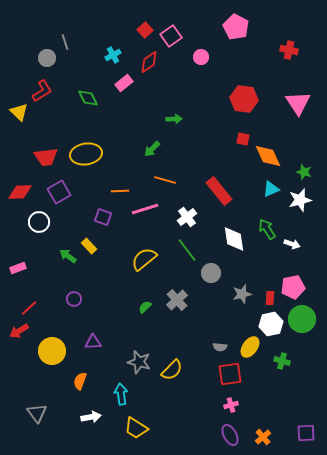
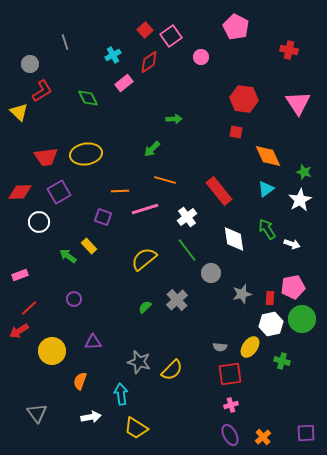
gray circle at (47, 58): moved 17 px left, 6 px down
red square at (243, 139): moved 7 px left, 7 px up
cyan triangle at (271, 189): moved 5 px left; rotated 12 degrees counterclockwise
white star at (300, 200): rotated 15 degrees counterclockwise
pink rectangle at (18, 268): moved 2 px right, 7 px down
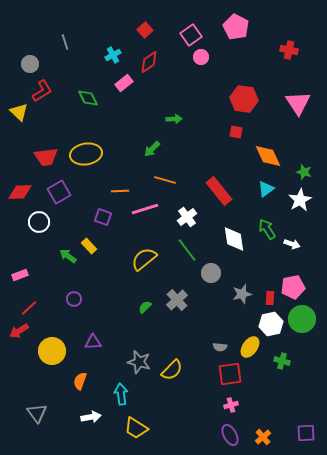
pink square at (171, 36): moved 20 px right, 1 px up
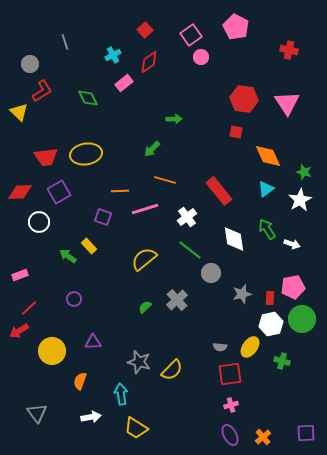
pink triangle at (298, 103): moved 11 px left
green line at (187, 250): moved 3 px right; rotated 15 degrees counterclockwise
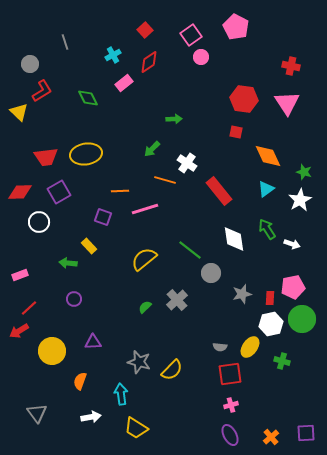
red cross at (289, 50): moved 2 px right, 16 px down
white cross at (187, 217): moved 54 px up; rotated 18 degrees counterclockwise
green arrow at (68, 256): moved 7 px down; rotated 30 degrees counterclockwise
orange cross at (263, 437): moved 8 px right
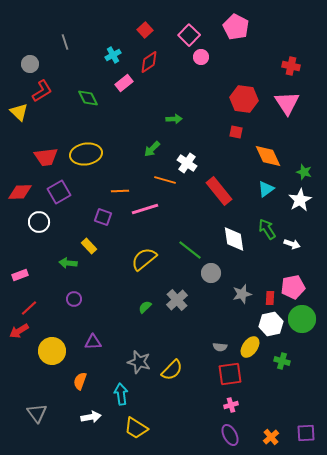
pink square at (191, 35): moved 2 px left; rotated 10 degrees counterclockwise
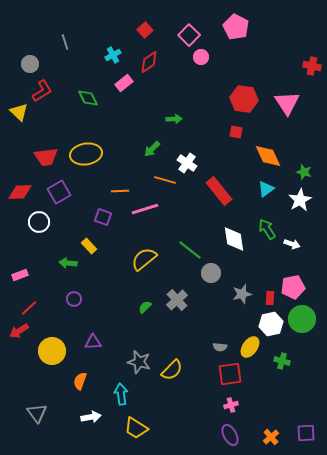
red cross at (291, 66): moved 21 px right
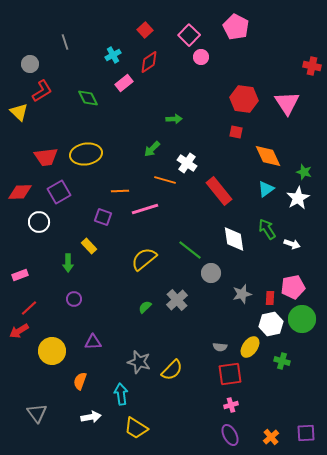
white star at (300, 200): moved 2 px left, 2 px up
green arrow at (68, 263): rotated 96 degrees counterclockwise
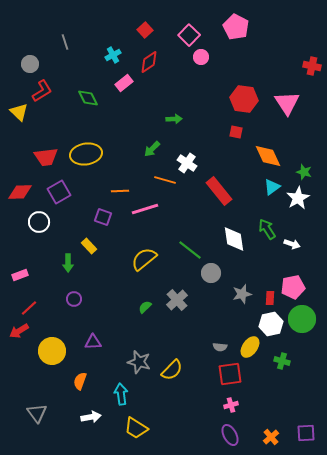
cyan triangle at (266, 189): moved 6 px right, 2 px up
